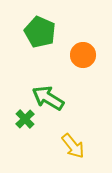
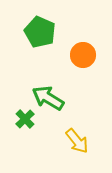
yellow arrow: moved 4 px right, 5 px up
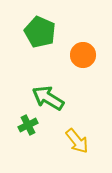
green cross: moved 3 px right, 6 px down; rotated 18 degrees clockwise
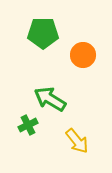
green pentagon: moved 3 px right, 1 px down; rotated 24 degrees counterclockwise
green arrow: moved 2 px right, 1 px down
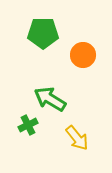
yellow arrow: moved 3 px up
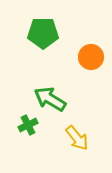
orange circle: moved 8 px right, 2 px down
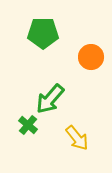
green arrow: rotated 80 degrees counterclockwise
green cross: rotated 24 degrees counterclockwise
